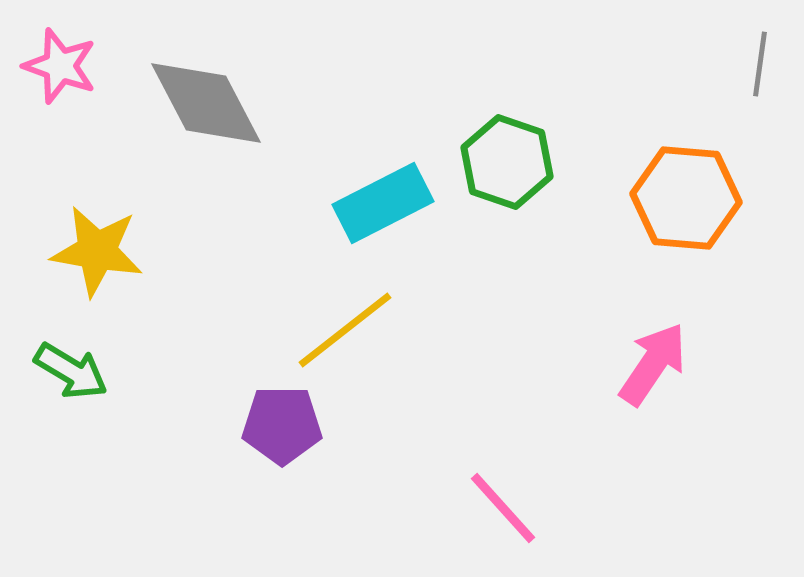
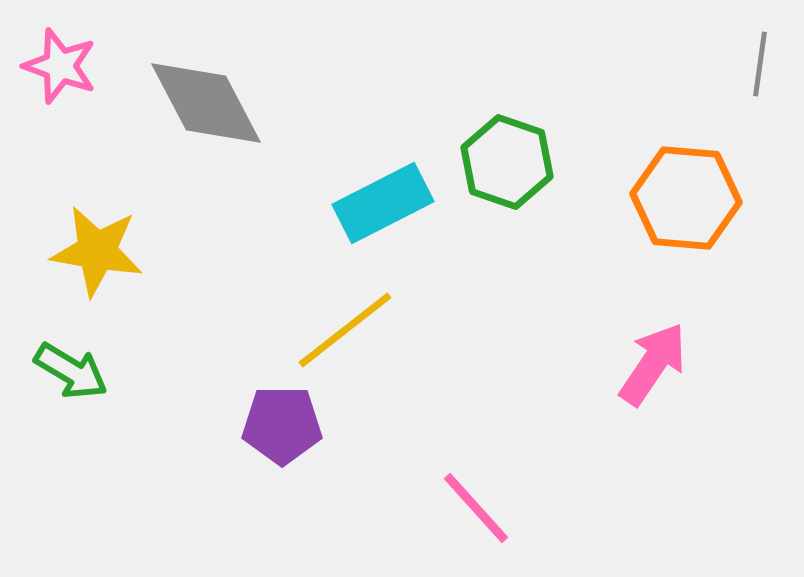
pink line: moved 27 px left
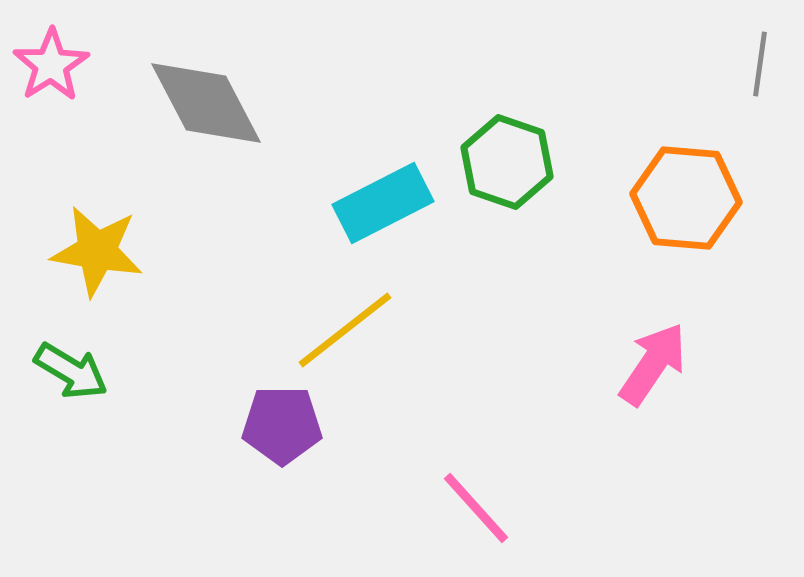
pink star: moved 9 px left, 1 px up; rotated 20 degrees clockwise
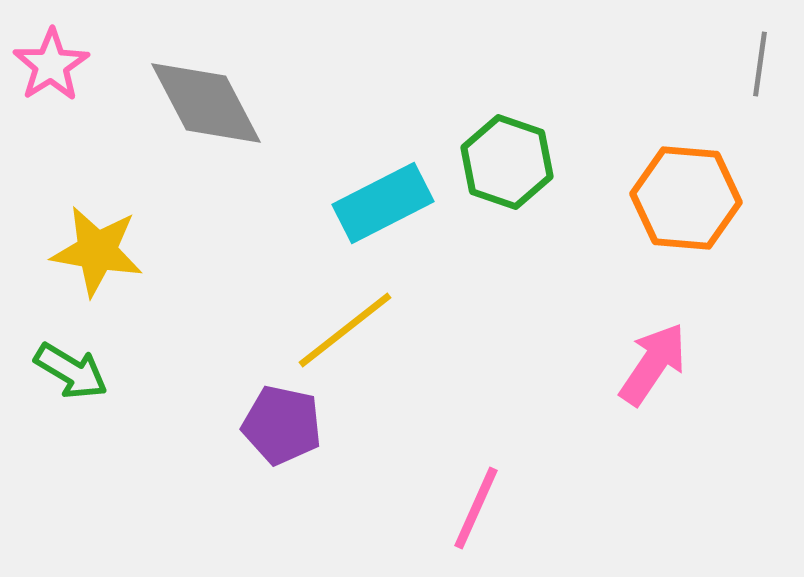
purple pentagon: rotated 12 degrees clockwise
pink line: rotated 66 degrees clockwise
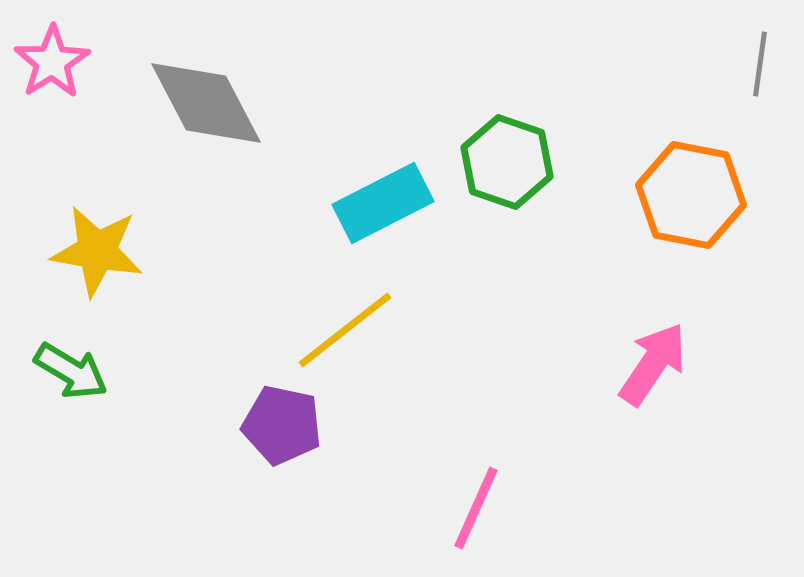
pink star: moved 1 px right, 3 px up
orange hexagon: moved 5 px right, 3 px up; rotated 6 degrees clockwise
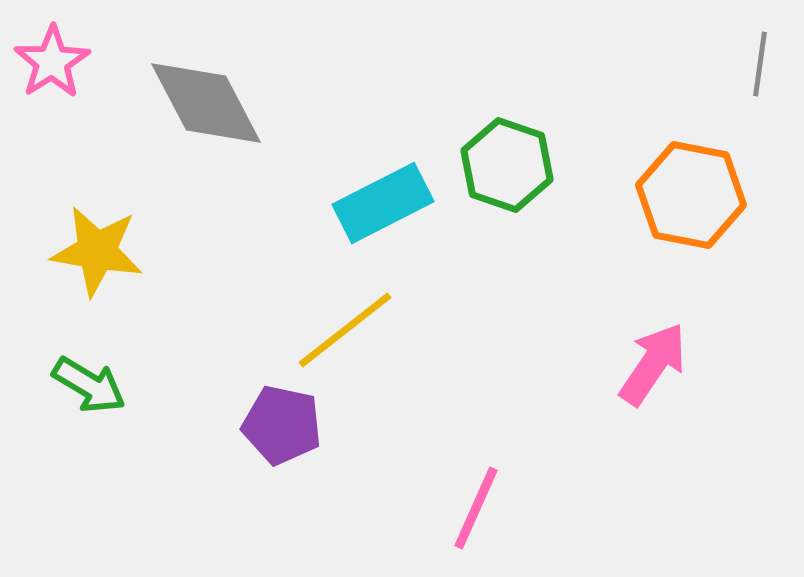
green hexagon: moved 3 px down
green arrow: moved 18 px right, 14 px down
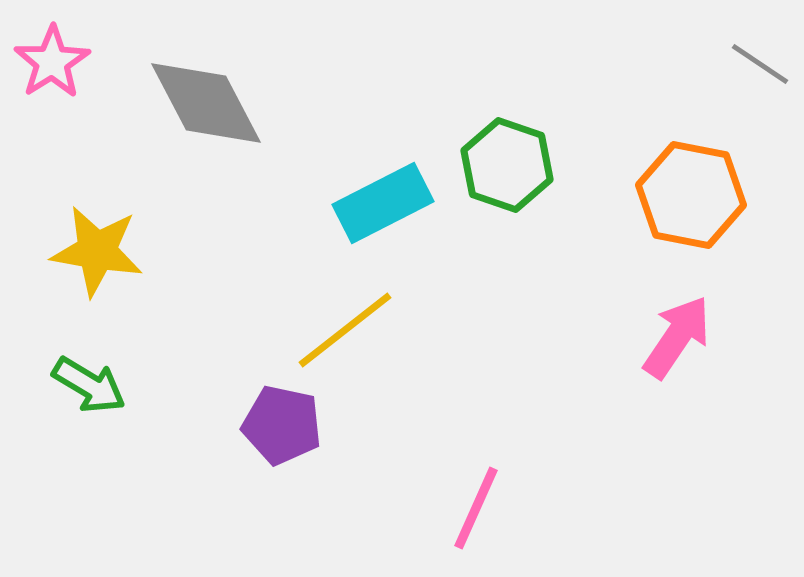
gray line: rotated 64 degrees counterclockwise
pink arrow: moved 24 px right, 27 px up
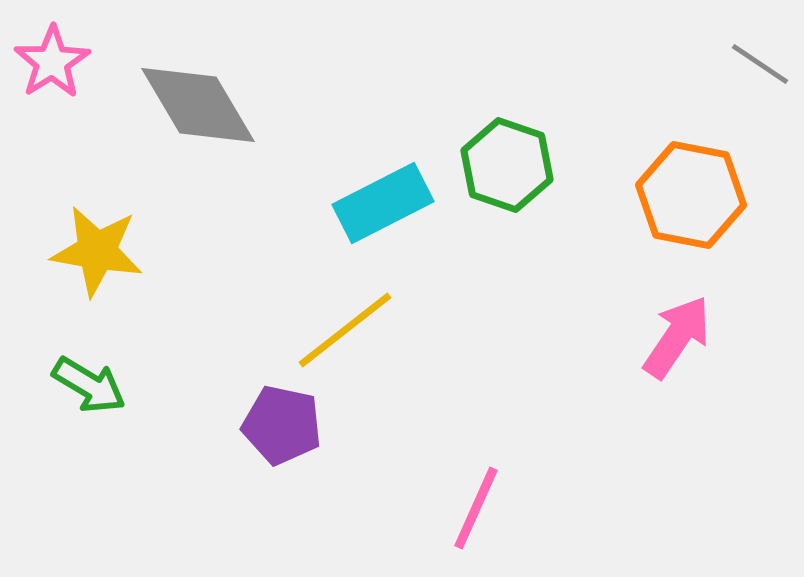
gray diamond: moved 8 px left, 2 px down; rotated 3 degrees counterclockwise
